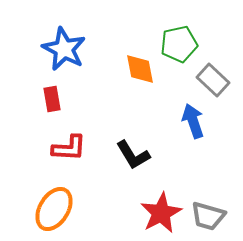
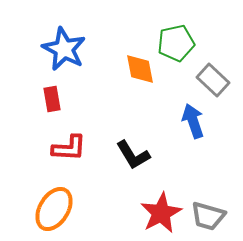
green pentagon: moved 3 px left, 1 px up
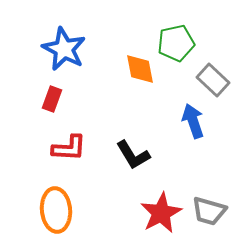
red rectangle: rotated 30 degrees clockwise
orange ellipse: moved 2 px right, 1 px down; rotated 36 degrees counterclockwise
gray trapezoid: moved 1 px right, 5 px up
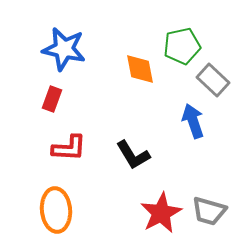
green pentagon: moved 6 px right, 3 px down
blue star: rotated 15 degrees counterclockwise
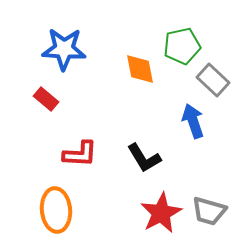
blue star: rotated 9 degrees counterclockwise
red rectangle: moved 6 px left; rotated 70 degrees counterclockwise
red L-shape: moved 11 px right, 6 px down
black L-shape: moved 11 px right, 3 px down
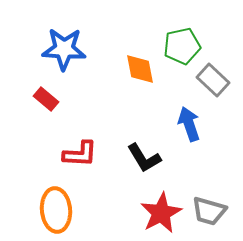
blue arrow: moved 4 px left, 3 px down
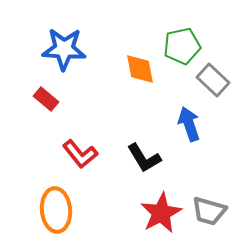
red L-shape: rotated 48 degrees clockwise
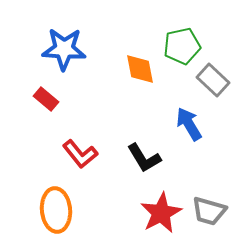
blue arrow: rotated 12 degrees counterclockwise
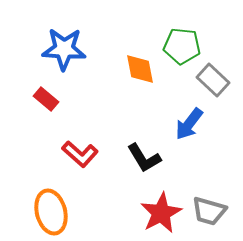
green pentagon: rotated 18 degrees clockwise
blue arrow: rotated 112 degrees counterclockwise
red L-shape: rotated 9 degrees counterclockwise
orange ellipse: moved 5 px left, 2 px down; rotated 9 degrees counterclockwise
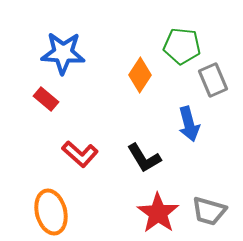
blue star: moved 1 px left, 4 px down
orange diamond: moved 6 px down; rotated 44 degrees clockwise
gray rectangle: rotated 24 degrees clockwise
blue arrow: rotated 52 degrees counterclockwise
red star: moved 3 px left; rotated 9 degrees counterclockwise
